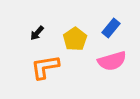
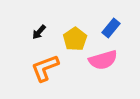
black arrow: moved 2 px right, 1 px up
pink semicircle: moved 9 px left, 1 px up
orange L-shape: moved 1 px down; rotated 12 degrees counterclockwise
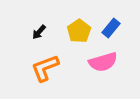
yellow pentagon: moved 4 px right, 8 px up
pink semicircle: moved 2 px down
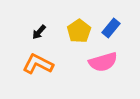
orange L-shape: moved 7 px left, 4 px up; rotated 48 degrees clockwise
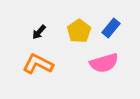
pink semicircle: moved 1 px right, 1 px down
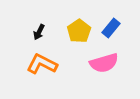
black arrow: rotated 14 degrees counterclockwise
orange L-shape: moved 4 px right
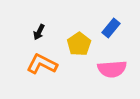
yellow pentagon: moved 13 px down
pink semicircle: moved 8 px right, 6 px down; rotated 12 degrees clockwise
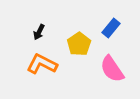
pink semicircle: rotated 60 degrees clockwise
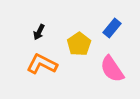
blue rectangle: moved 1 px right
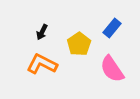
black arrow: moved 3 px right
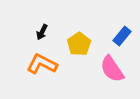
blue rectangle: moved 10 px right, 8 px down
